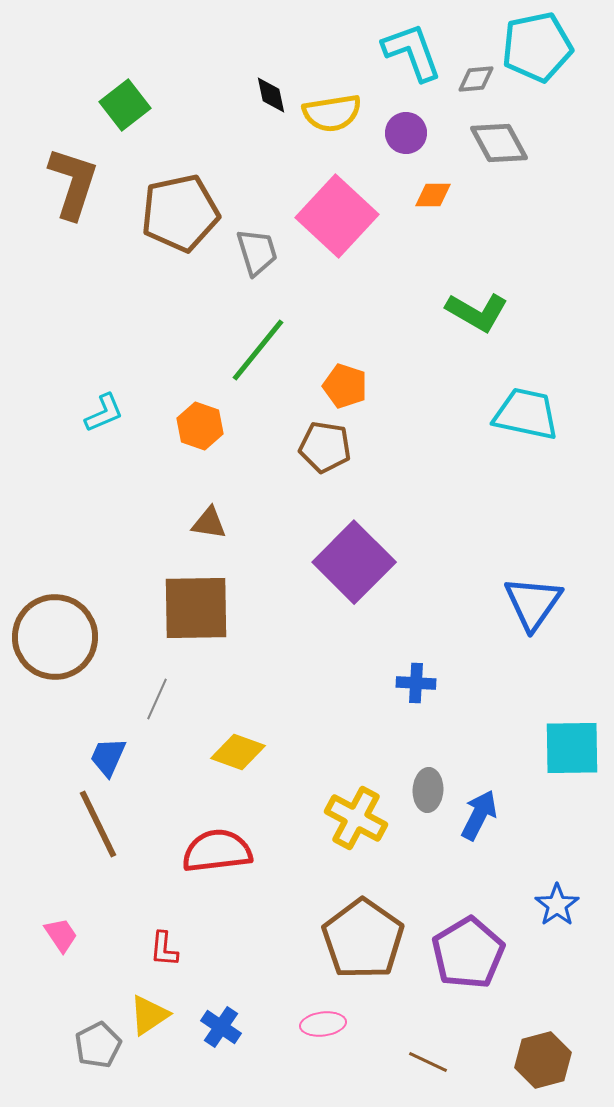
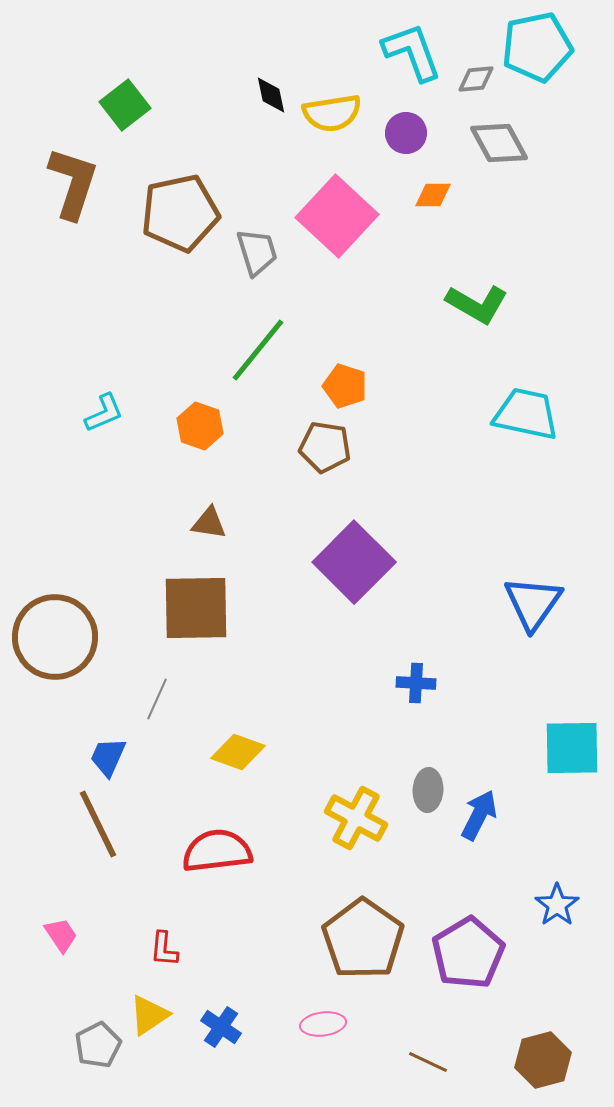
green L-shape at (477, 312): moved 8 px up
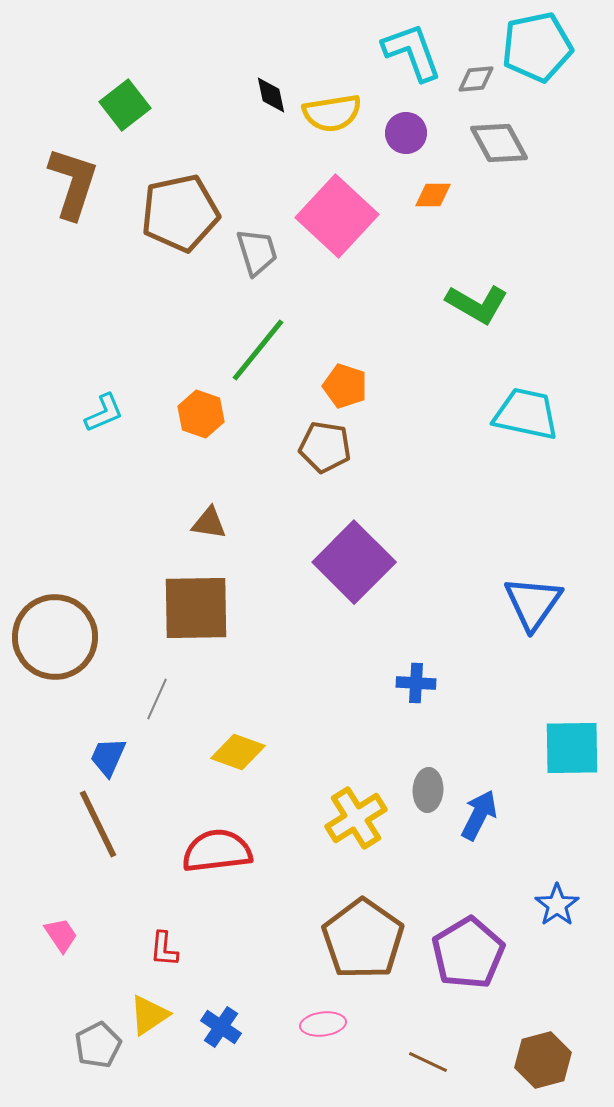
orange hexagon at (200, 426): moved 1 px right, 12 px up
yellow cross at (356, 818): rotated 30 degrees clockwise
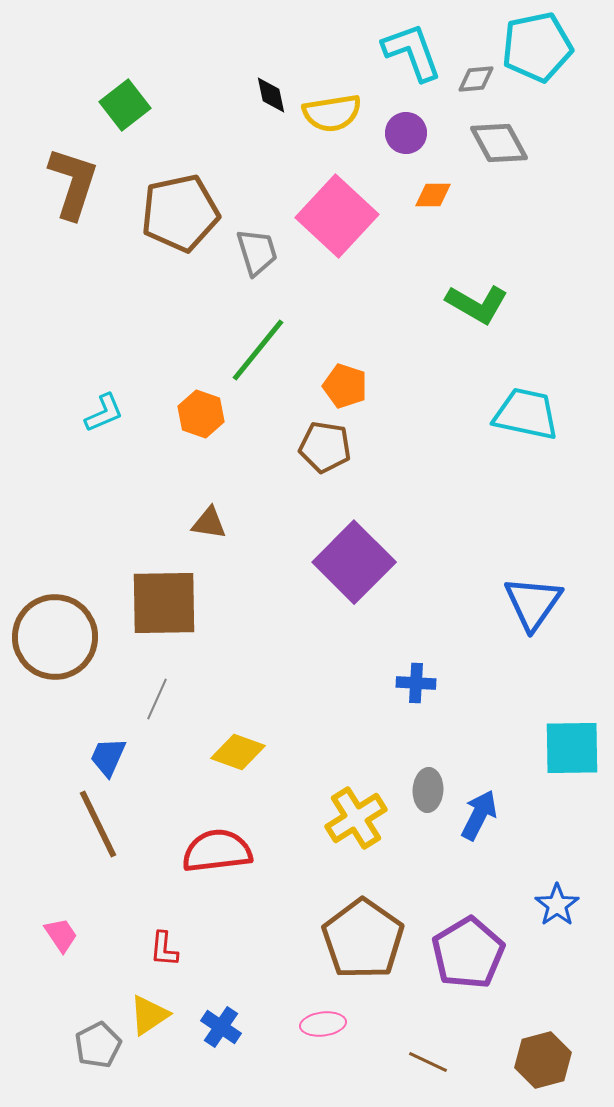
brown square at (196, 608): moved 32 px left, 5 px up
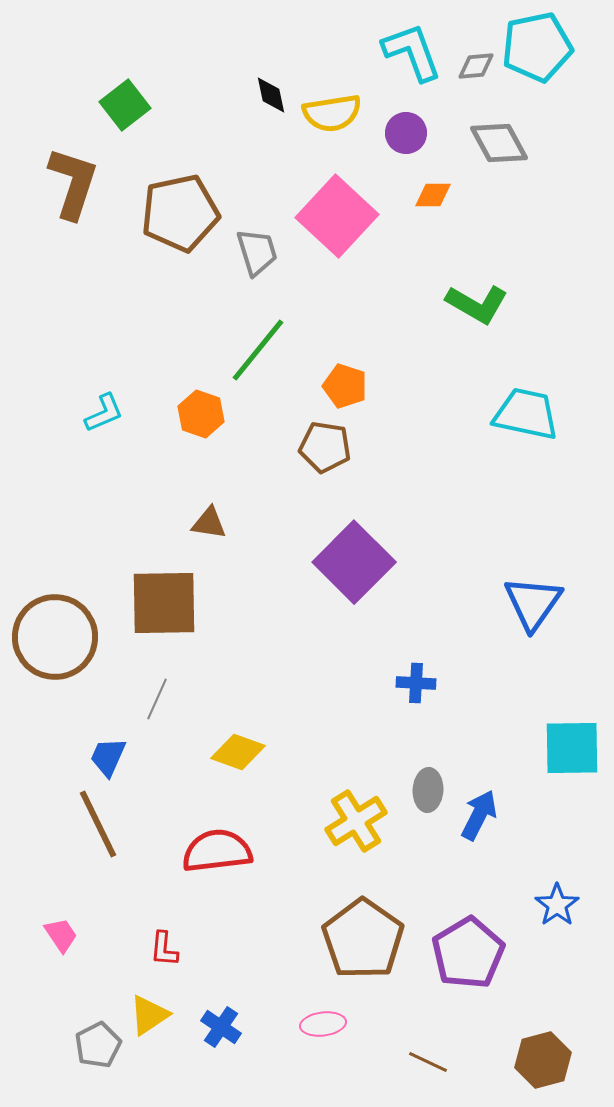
gray diamond at (476, 79): moved 13 px up
yellow cross at (356, 818): moved 3 px down
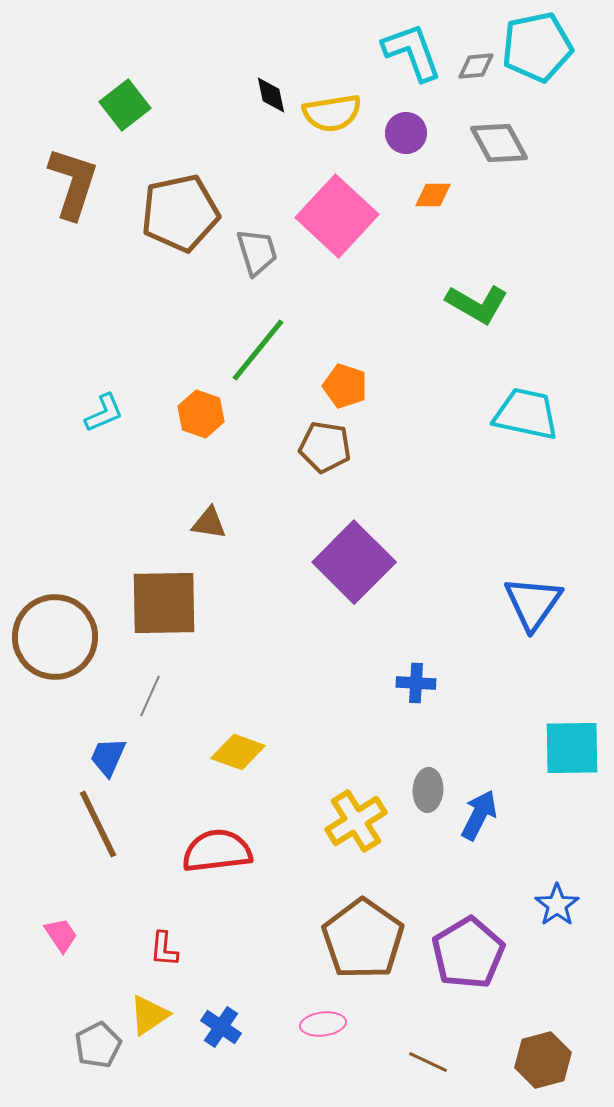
gray line at (157, 699): moved 7 px left, 3 px up
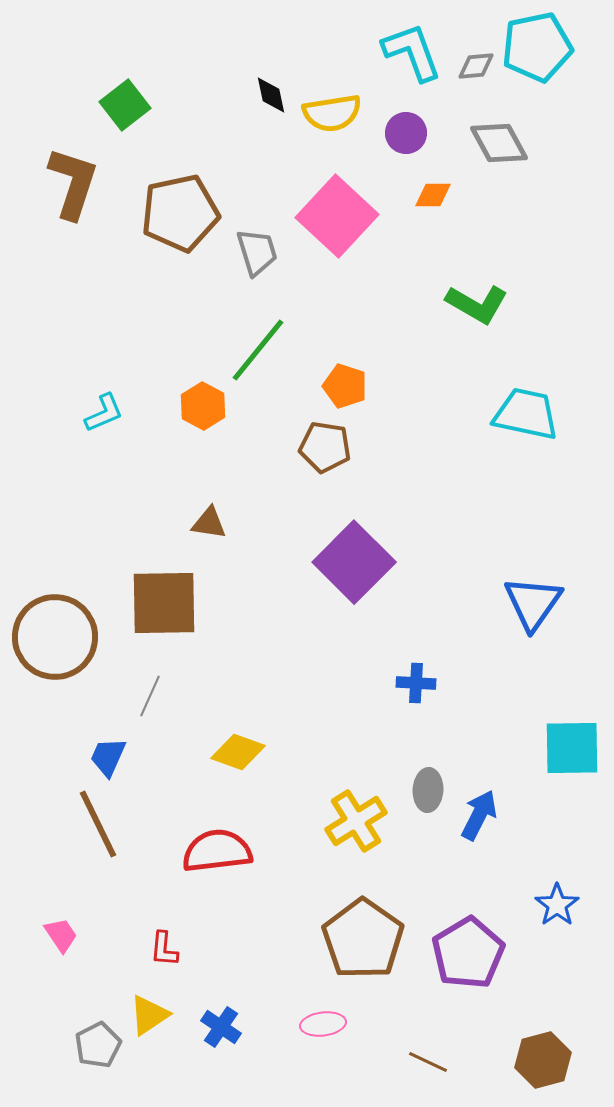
orange hexagon at (201, 414): moved 2 px right, 8 px up; rotated 9 degrees clockwise
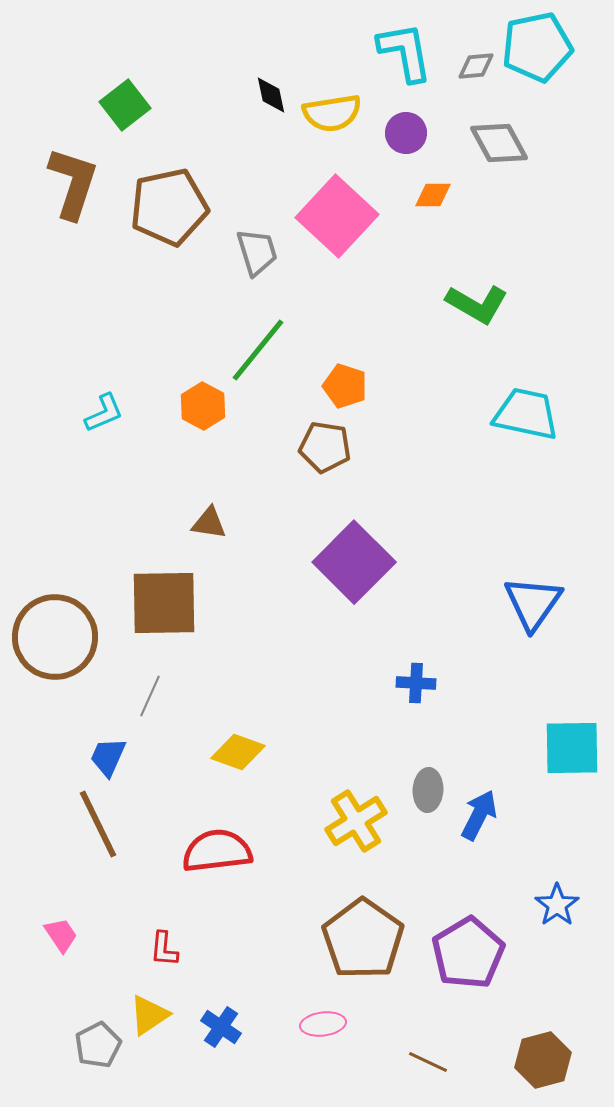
cyan L-shape at (412, 52): moved 7 px left; rotated 10 degrees clockwise
brown pentagon at (180, 213): moved 11 px left, 6 px up
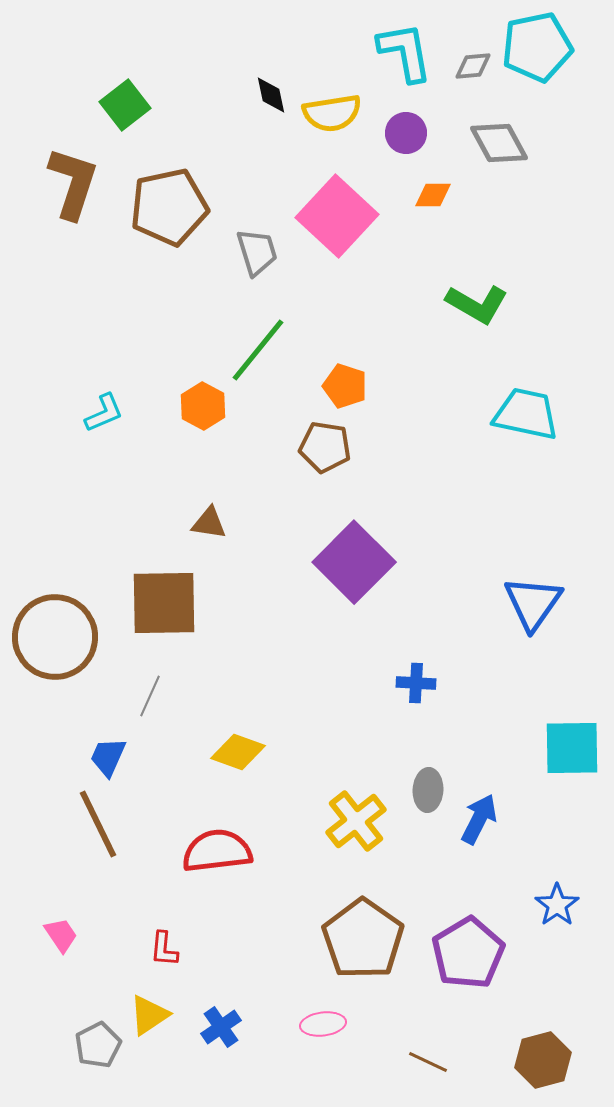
gray diamond at (476, 66): moved 3 px left
blue arrow at (479, 815): moved 4 px down
yellow cross at (356, 821): rotated 6 degrees counterclockwise
blue cross at (221, 1027): rotated 21 degrees clockwise
